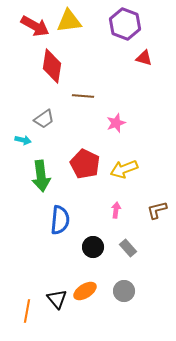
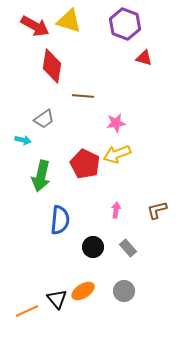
yellow triangle: rotated 24 degrees clockwise
pink star: rotated 12 degrees clockwise
yellow arrow: moved 7 px left, 15 px up
green arrow: rotated 20 degrees clockwise
orange ellipse: moved 2 px left
orange line: rotated 55 degrees clockwise
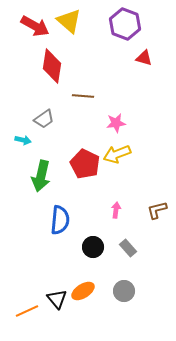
yellow triangle: rotated 24 degrees clockwise
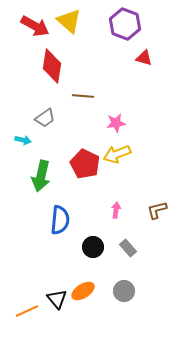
gray trapezoid: moved 1 px right, 1 px up
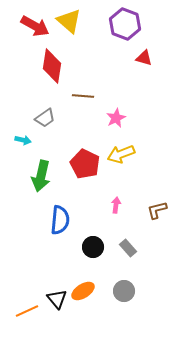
pink star: moved 5 px up; rotated 18 degrees counterclockwise
yellow arrow: moved 4 px right
pink arrow: moved 5 px up
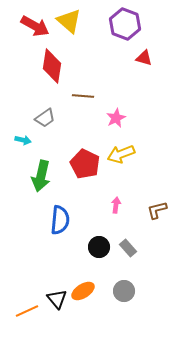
black circle: moved 6 px right
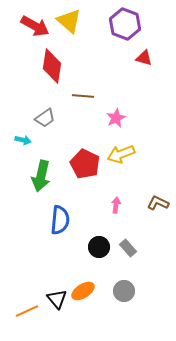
brown L-shape: moved 1 px right, 7 px up; rotated 40 degrees clockwise
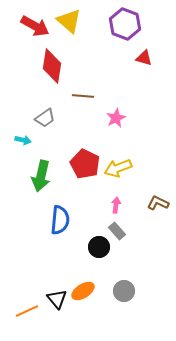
yellow arrow: moved 3 px left, 14 px down
gray rectangle: moved 11 px left, 17 px up
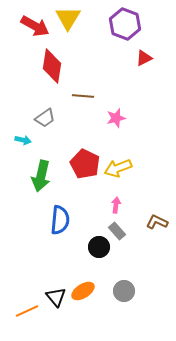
yellow triangle: moved 1 px left, 3 px up; rotated 20 degrees clockwise
red triangle: rotated 42 degrees counterclockwise
pink star: rotated 12 degrees clockwise
brown L-shape: moved 1 px left, 19 px down
black triangle: moved 1 px left, 2 px up
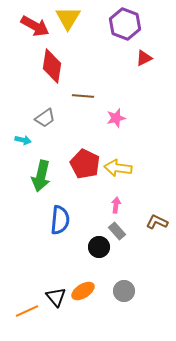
yellow arrow: rotated 28 degrees clockwise
